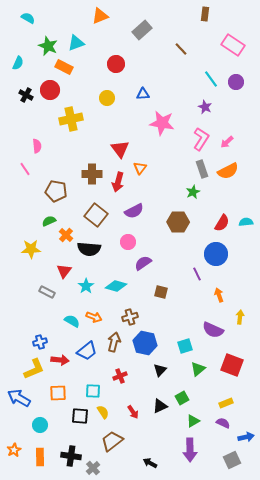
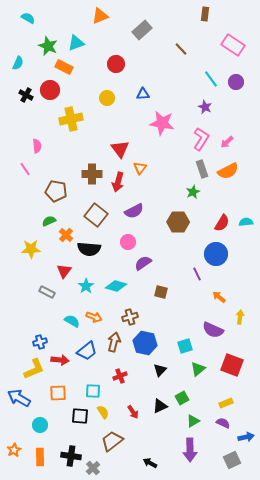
orange arrow at (219, 295): moved 2 px down; rotated 32 degrees counterclockwise
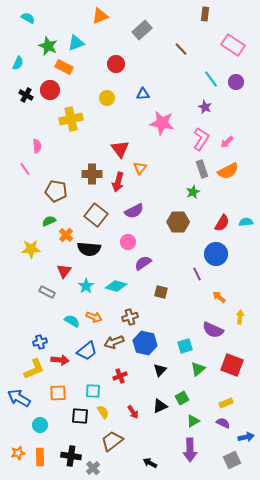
brown arrow at (114, 342): rotated 126 degrees counterclockwise
orange star at (14, 450): moved 4 px right, 3 px down; rotated 16 degrees clockwise
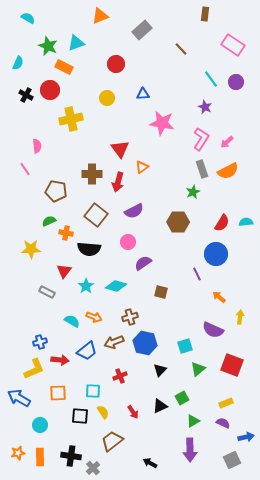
orange triangle at (140, 168): moved 2 px right, 1 px up; rotated 16 degrees clockwise
orange cross at (66, 235): moved 2 px up; rotated 32 degrees counterclockwise
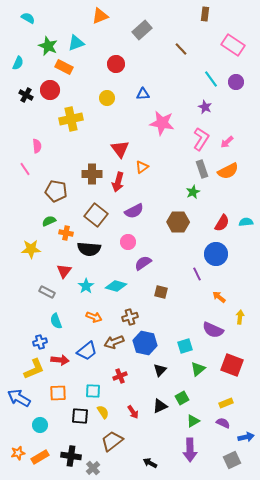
cyan semicircle at (72, 321): moved 16 px left; rotated 140 degrees counterclockwise
orange rectangle at (40, 457): rotated 60 degrees clockwise
